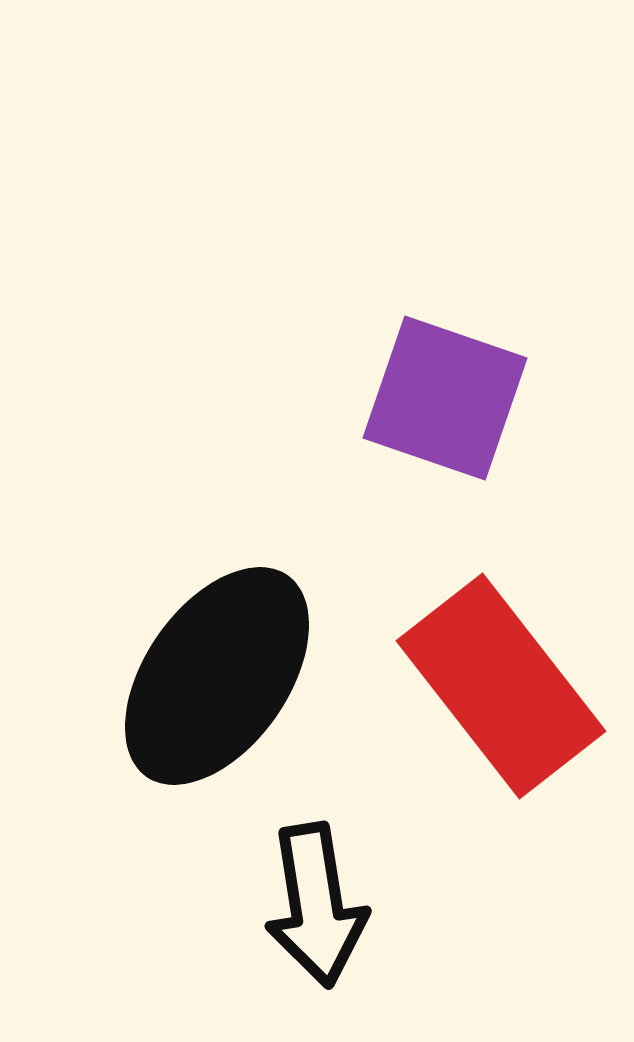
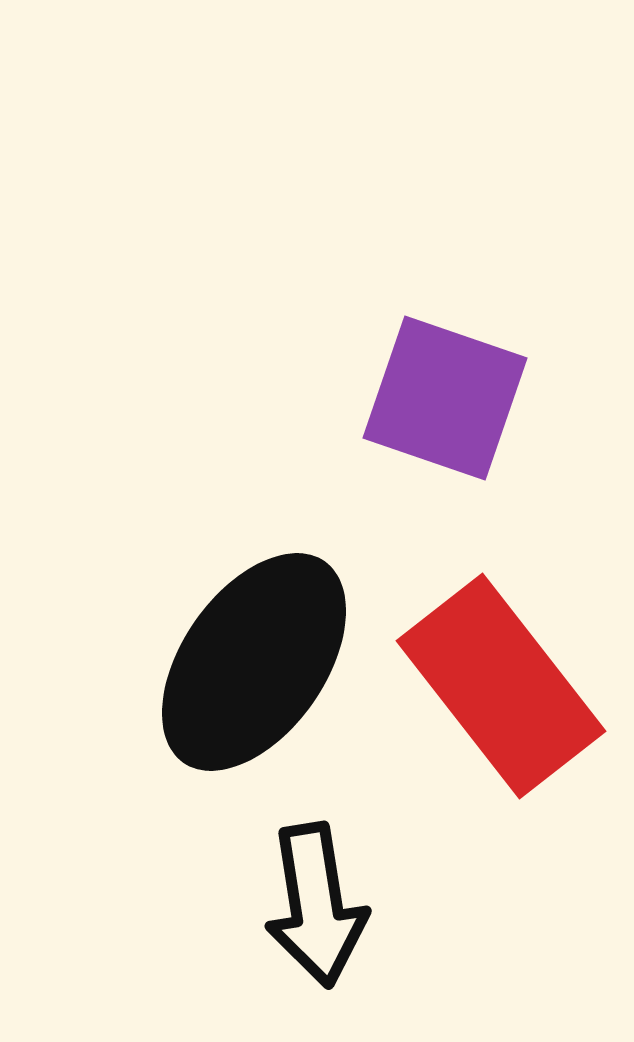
black ellipse: moved 37 px right, 14 px up
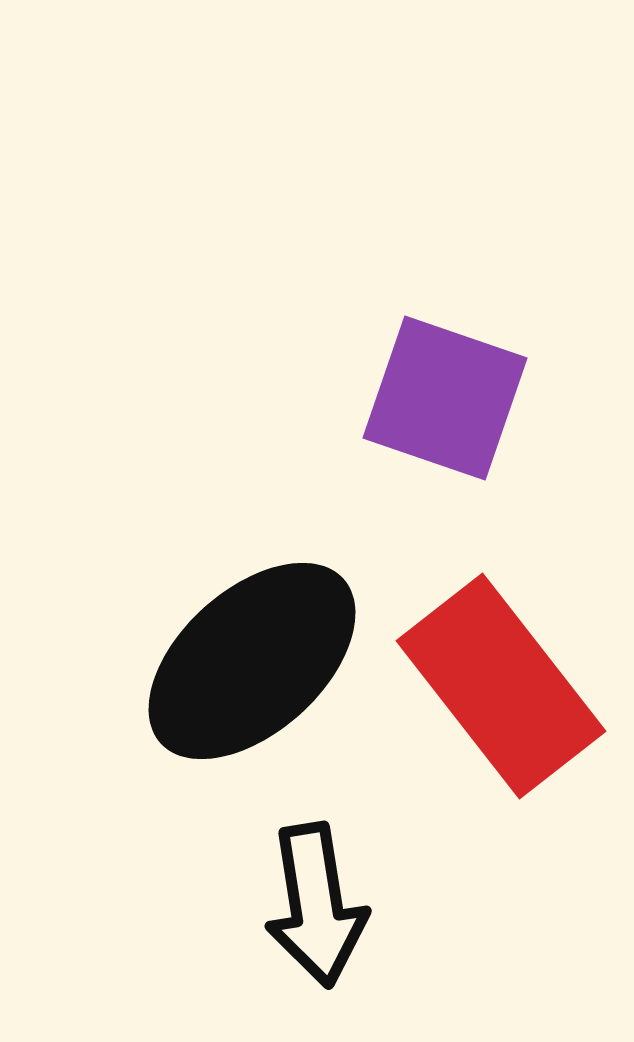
black ellipse: moved 2 px left, 1 px up; rotated 13 degrees clockwise
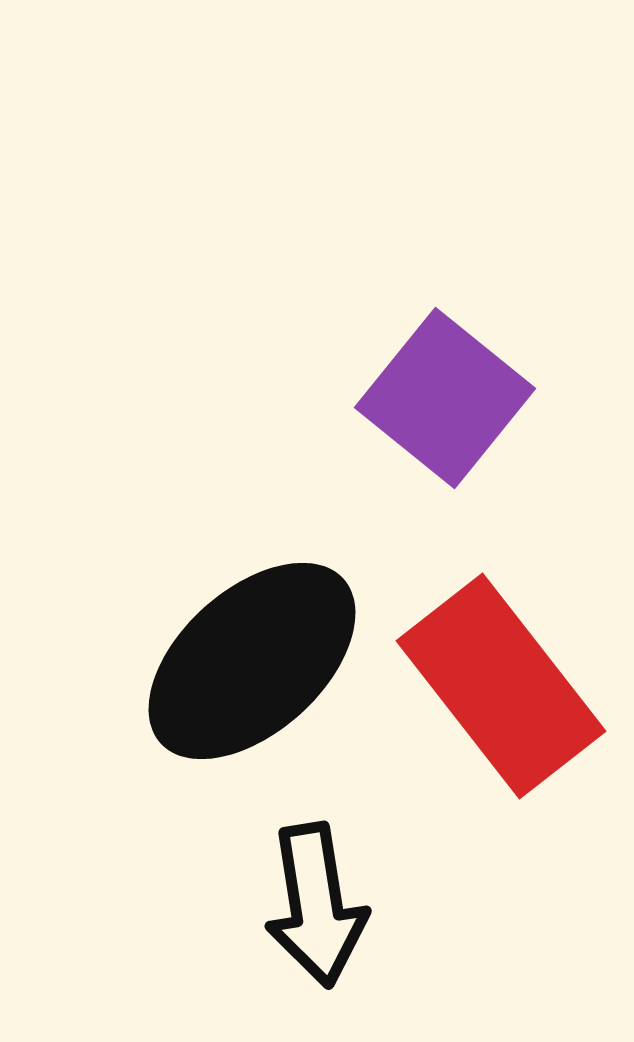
purple square: rotated 20 degrees clockwise
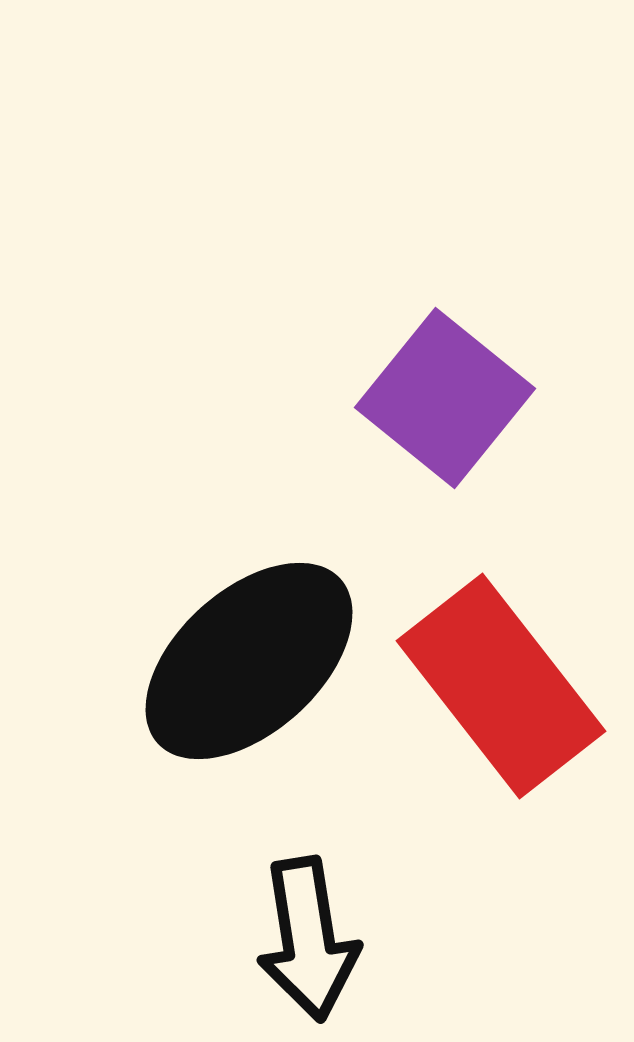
black ellipse: moved 3 px left
black arrow: moved 8 px left, 34 px down
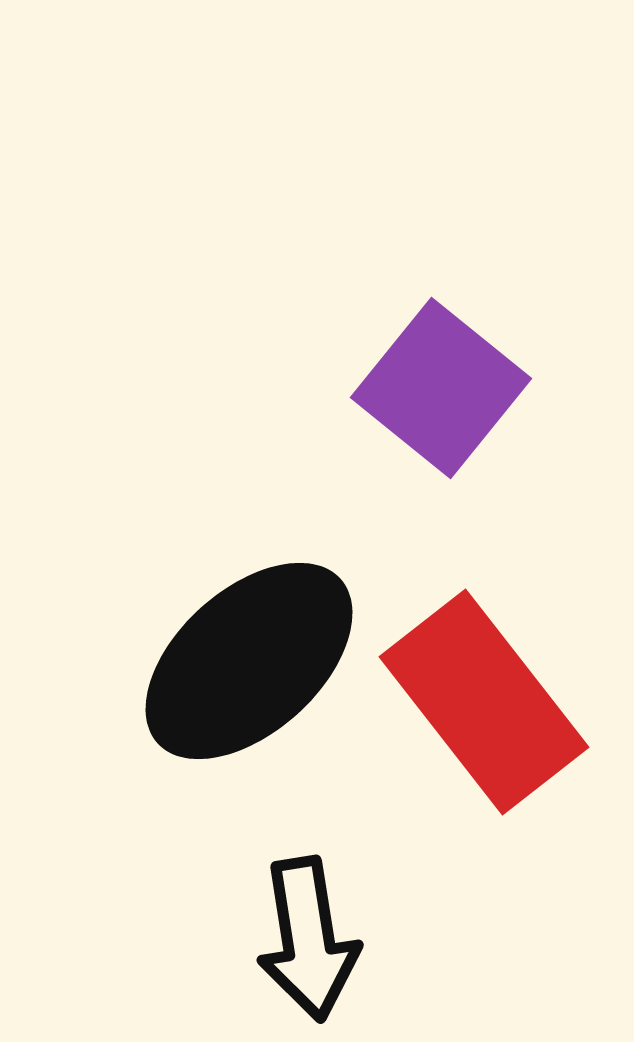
purple square: moved 4 px left, 10 px up
red rectangle: moved 17 px left, 16 px down
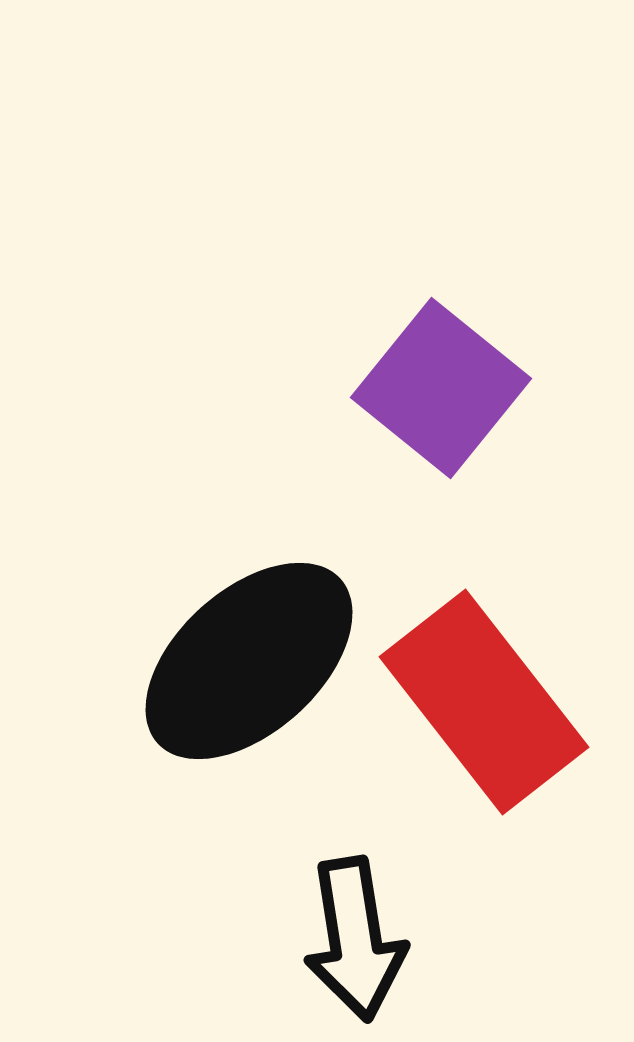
black arrow: moved 47 px right
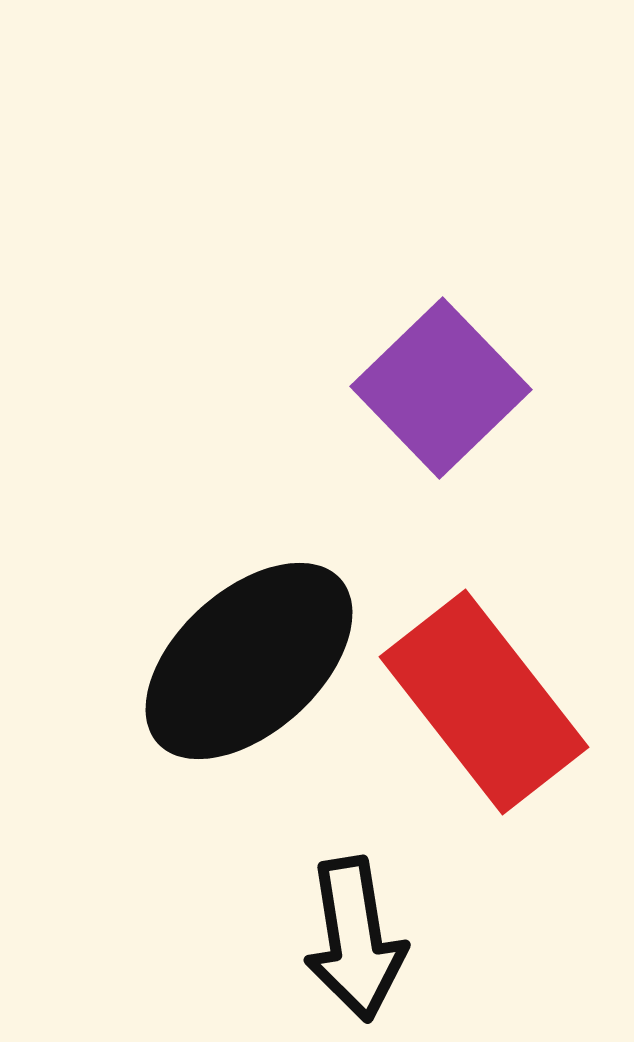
purple square: rotated 7 degrees clockwise
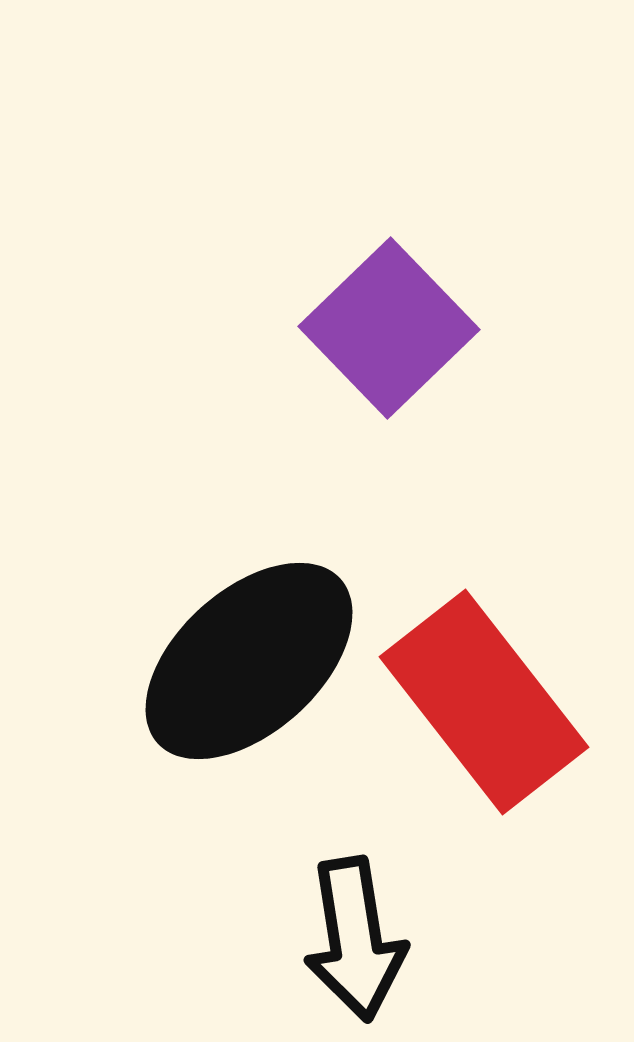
purple square: moved 52 px left, 60 px up
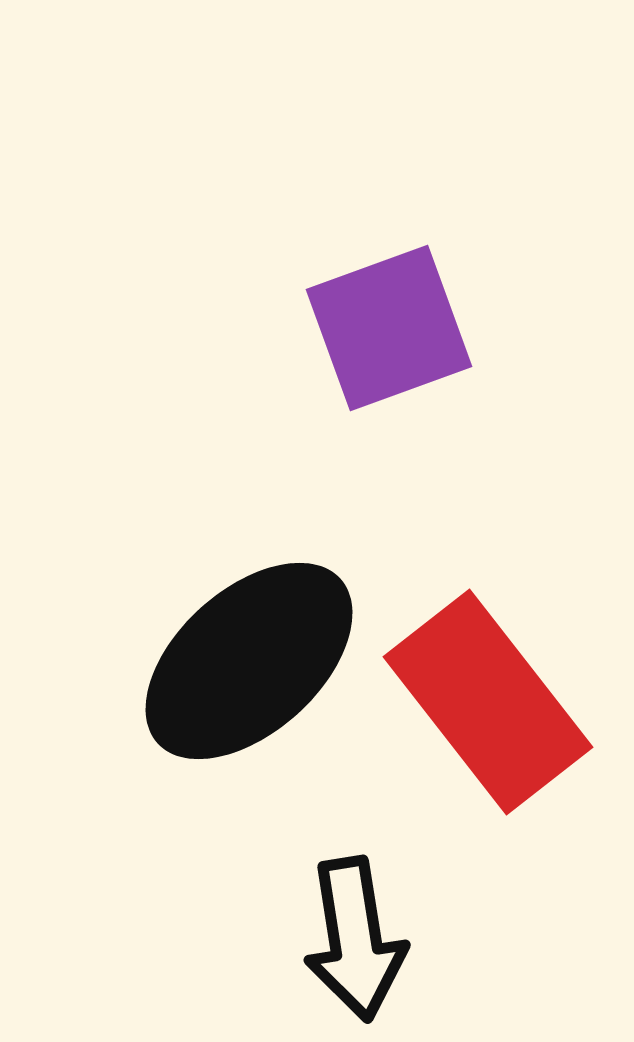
purple square: rotated 24 degrees clockwise
red rectangle: moved 4 px right
